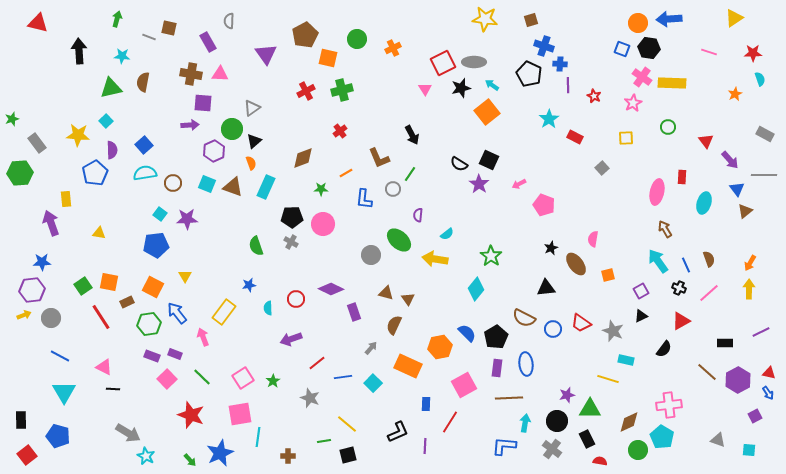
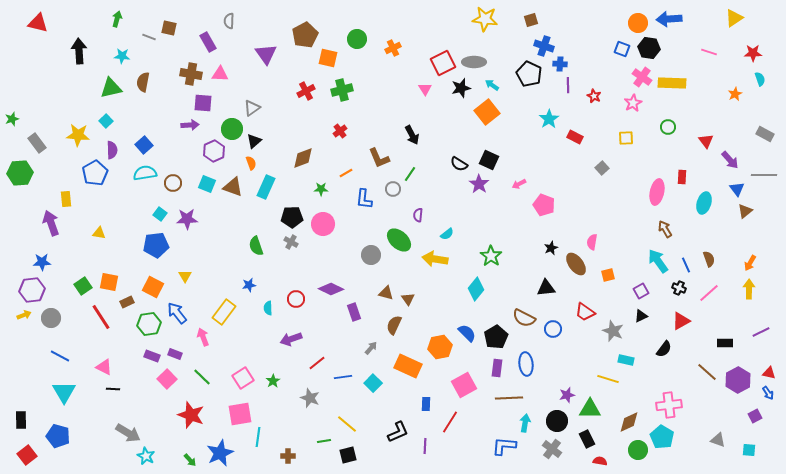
pink semicircle at (593, 239): moved 1 px left, 3 px down
red trapezoid at (581, 323): moved 4 px right, 11 px up
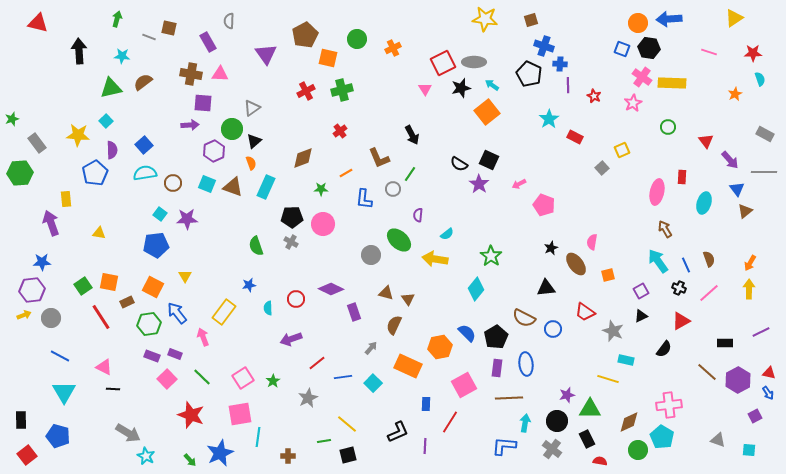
brown semicircle at (143, 82): rotated 42 degrees clockwise
yellow square at (626, 138): moved 4 px left, 12 px down; rotated 21 degrees counterclockwise
gray line at (764, 175): moved 3 px up
gray star at (310, 398): moved 2 px left; rotated 24 degrees clockwise
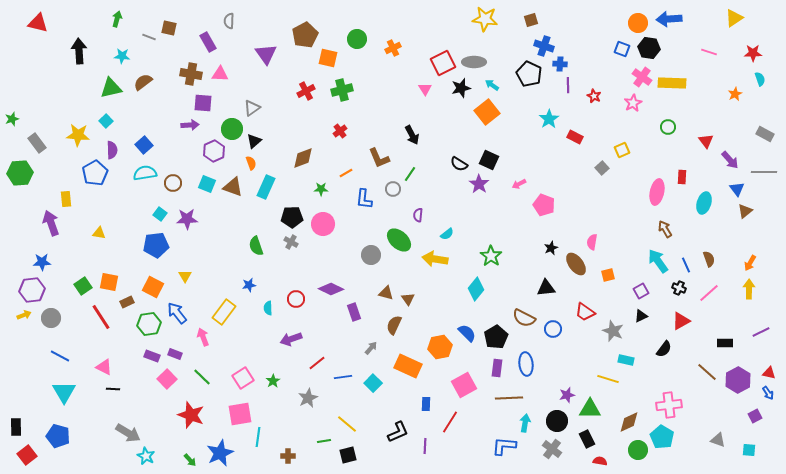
black rectangle at (21, 420): moved 5 px left, 7 px down
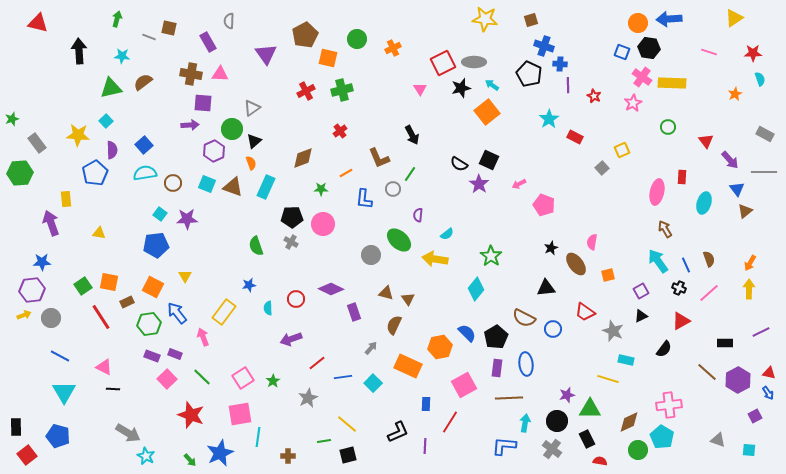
blue square at (622, 49): moved 3 px down
pink triangle at (425, 89): moved 5 px left
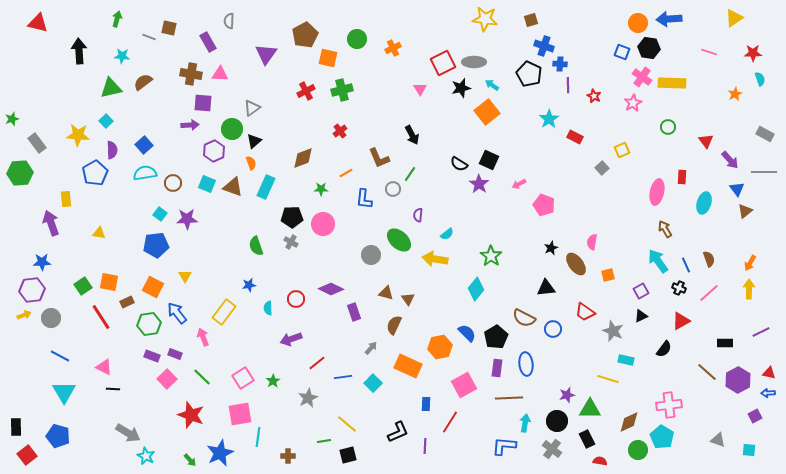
purple triangle at (266, 54): rotated 10 degrees clockwise
blue arrow at (768, 393): rotated 120 degrees clockwise
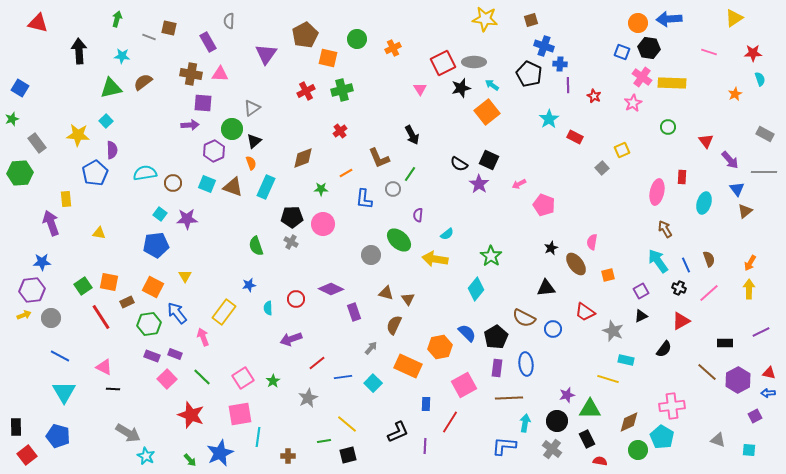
blue square at (144, 145): moved 124 px left, 57 px up; rotated 18 degrees counterclockwise
pink cross at (669, 405): moved 3 px right, 1 px down
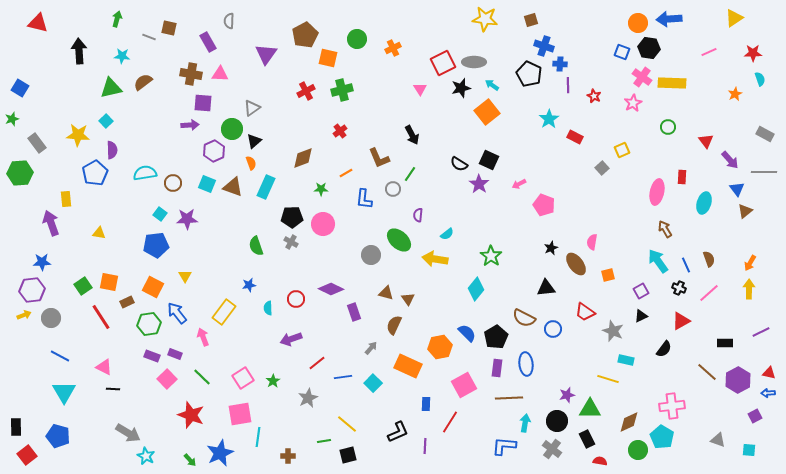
pink line at (709, 52): rotated 42 degrees counterclockwise
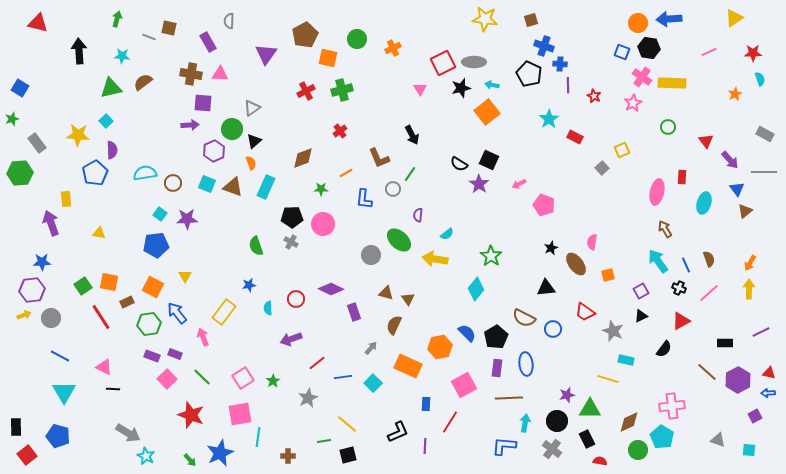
cyan arrow at (492, 85): rotated 24 degrees counterclockwise
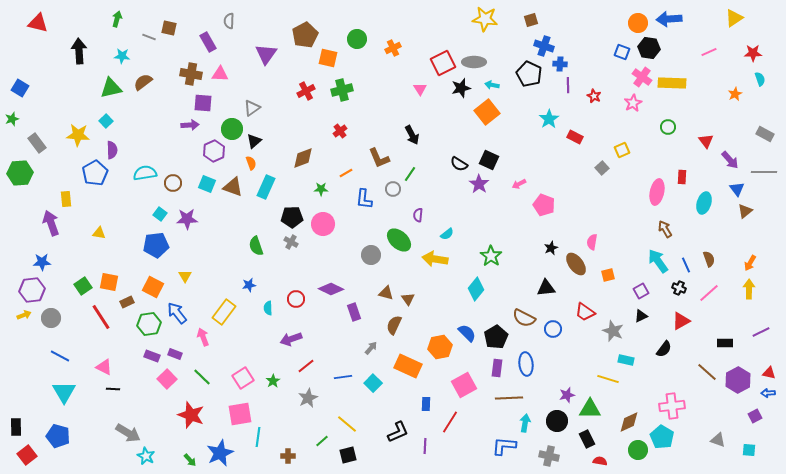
red line at (317, 363): moved 11 px left, 3 px down
green line at (324, 441): moved 2 px left; rotated 32 degrees counterclockwise
gray cross at (552, 449): moved 3 px left, 7 px down; rotated 24 degrees counterclockwise
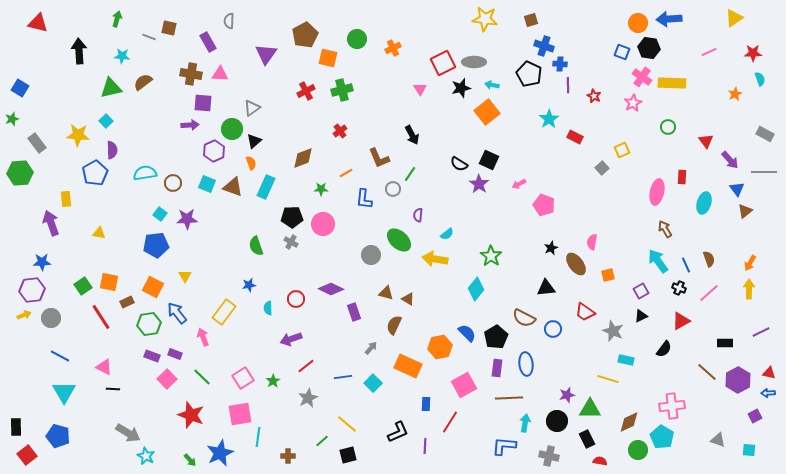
brown triangle at (408, 299): rotated 24 degrees counterclockwise
